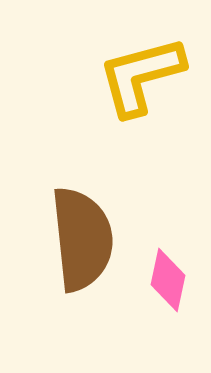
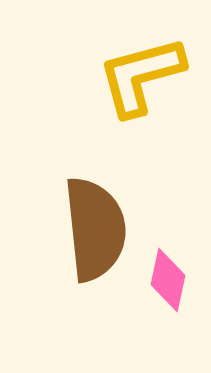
brown semicircle: moved 13 px right, 10 px up
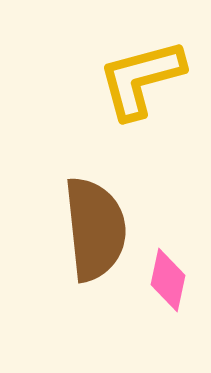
yellow L-shape: moved 3 px down
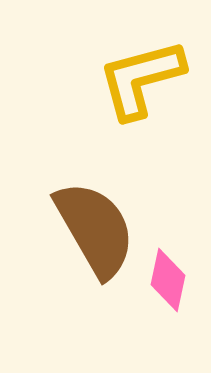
brown semicircle: rotated 24 degrees counterclockwise
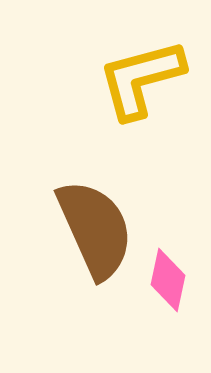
brown semicircle: rotated 6 degrees clockwise
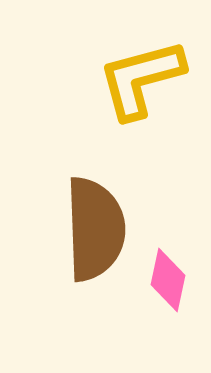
brown semicircle: rotated 22 degrees clockwise
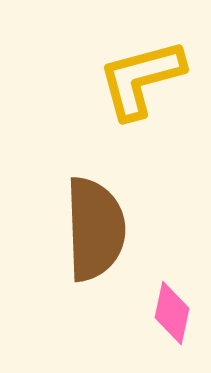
pink diamond: moved 4 px right, 33 px down
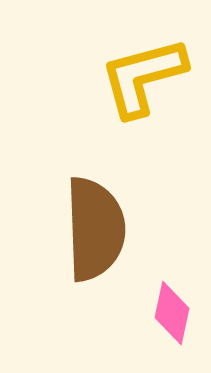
yellow L-shape: moved 2 px right, 2 px up
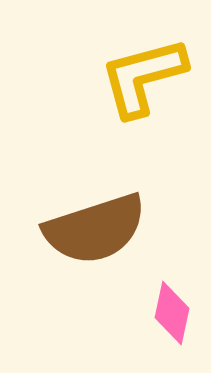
brown semicircle: rotated 74 degrees clockwise
